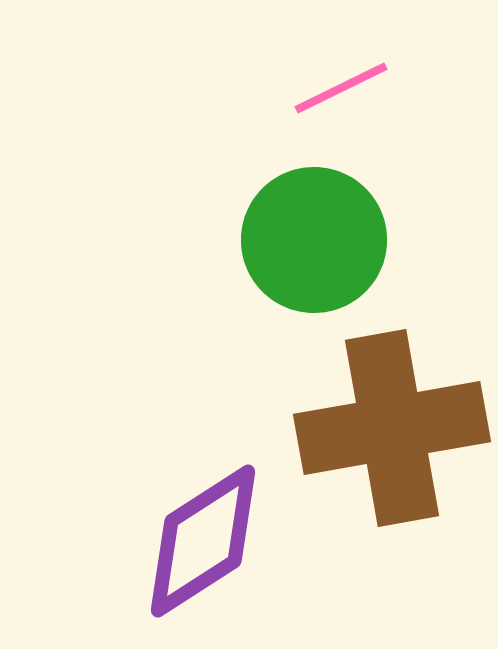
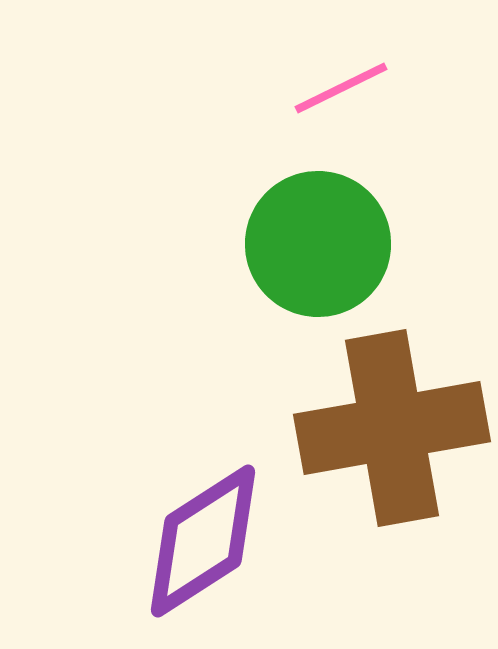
green circle: moved 4 px right, 4 px down
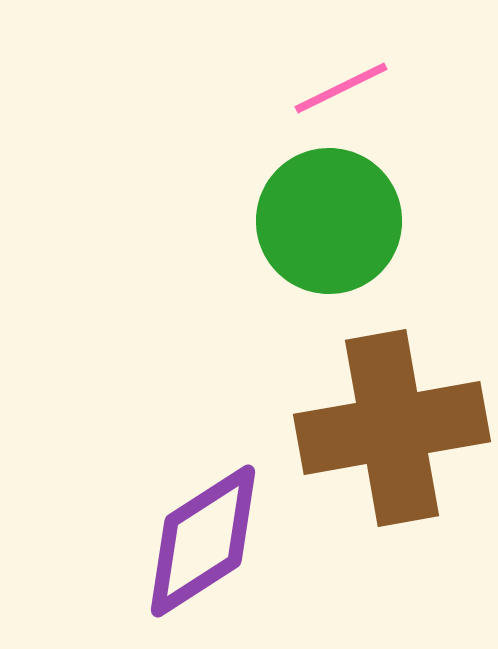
green circle: moved 11 px right, 23 px up
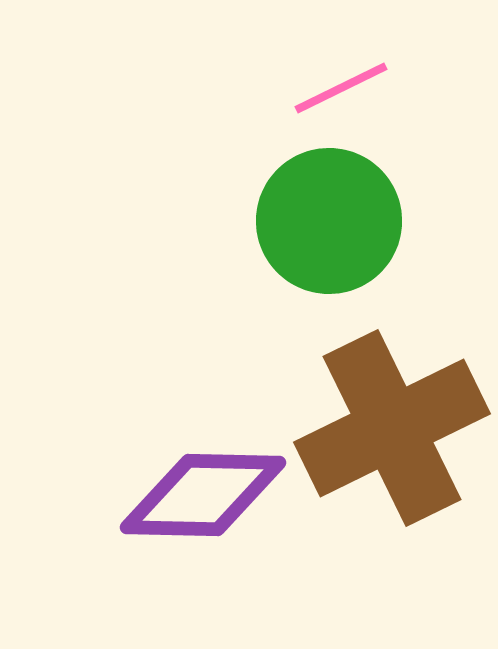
brown cross: rotated 16 degrees counterclockwise
purple diamond: moved 46 px up; rotated 34 degrees clockwise
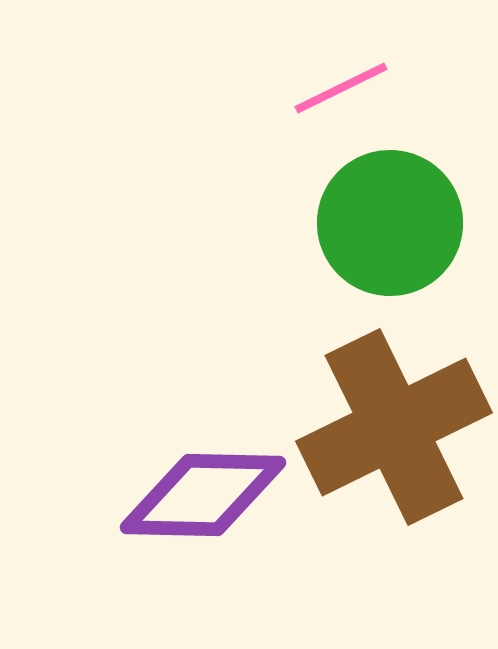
green circle: moved 61 px right, 2 px down
brown cross: moved 2 px right, 1 px up
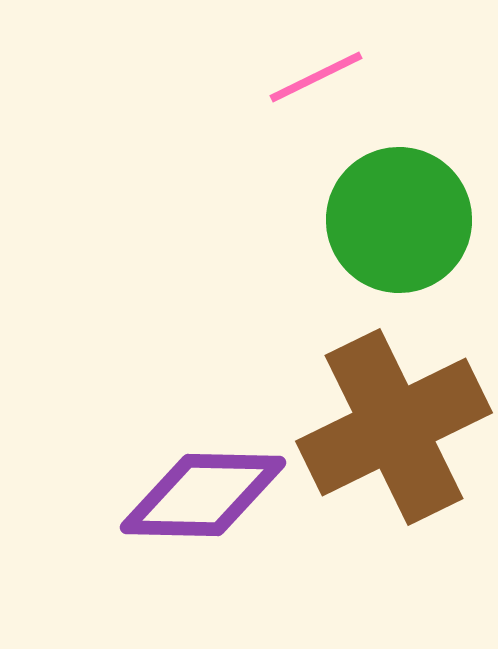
pink line: moved 25 px left, 11 px up
green circle: moved 9 px right, 3 px up
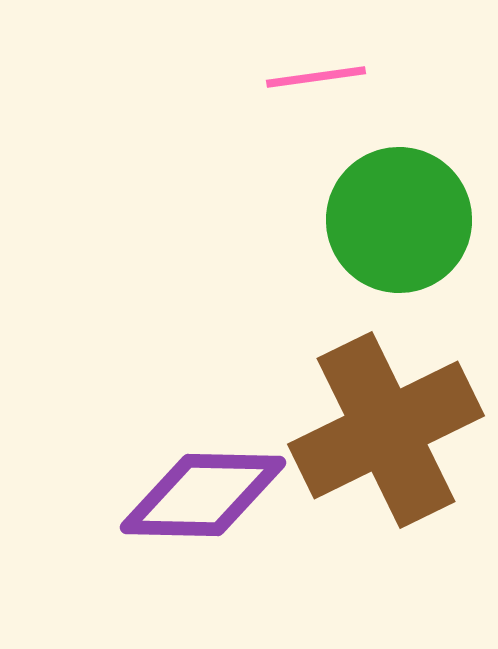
pink line: rotated 18 degrees clockwise
brown cross: moved 8 px left, 3 px down
